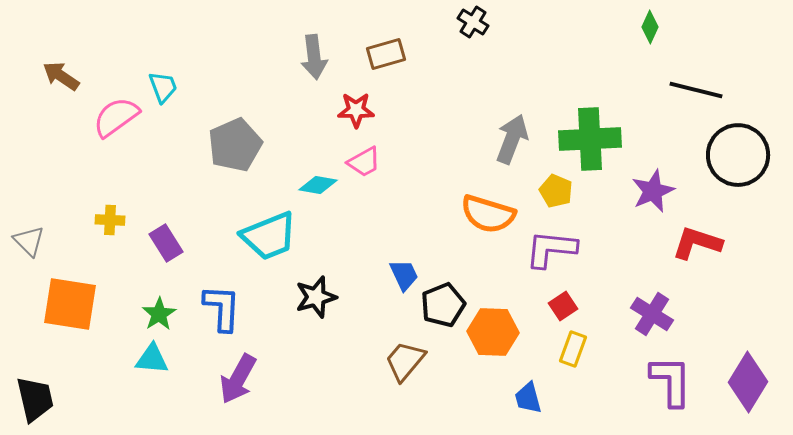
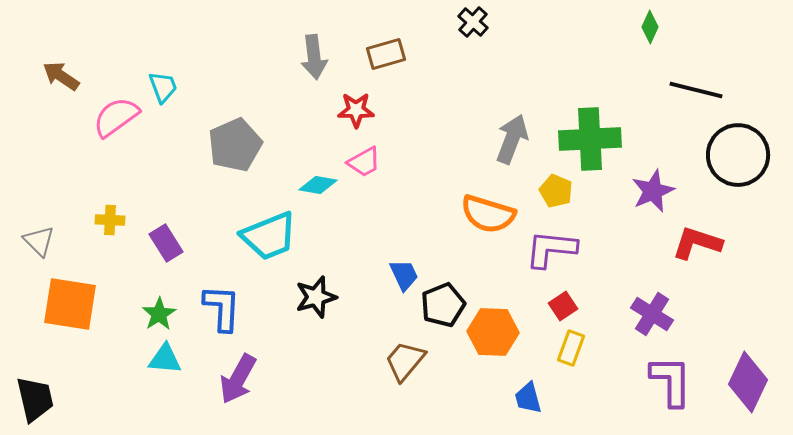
black cross at (473, 22): rotated 8 degrees clockwise
gray triangle at (29, 241): moved 10 px right
yellow rectangle at (573, 349): moved 2 px left, 1 px up
cyan triangle at (152, 359): moved 13 px right
purple diamond at (748, 382): rotated 6 degrees counterclockwise
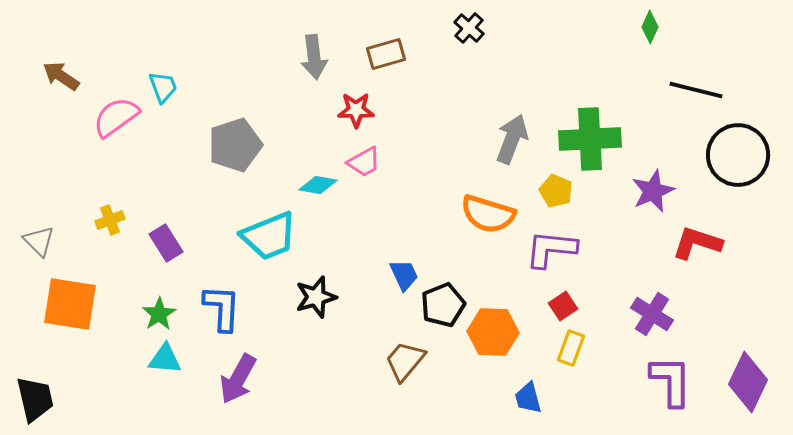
black cross at (473, 22): moved 4 px left, 6 px down
gray pentagon at (235, 145): rotated 6 degrees clockwise
yellow cross at (110, 220): rotated 24 degrees counterclockwise
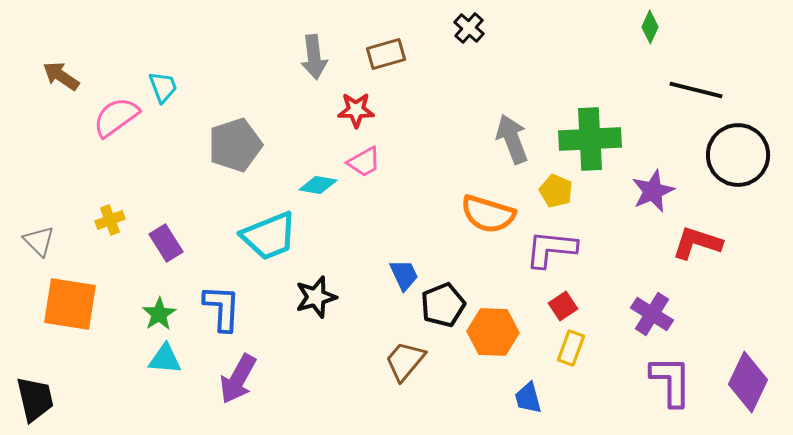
gray arrow at (512, 139): rotated 42 degrees counterclockwise
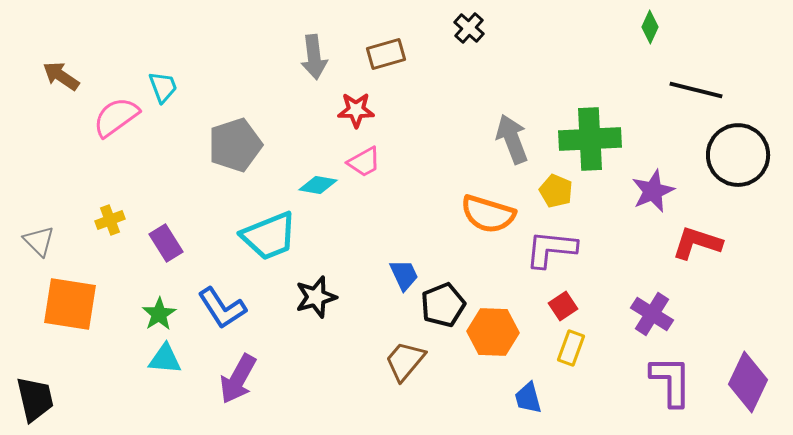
blue L-shape at (222, 308): rotated 144 degrees clockwise
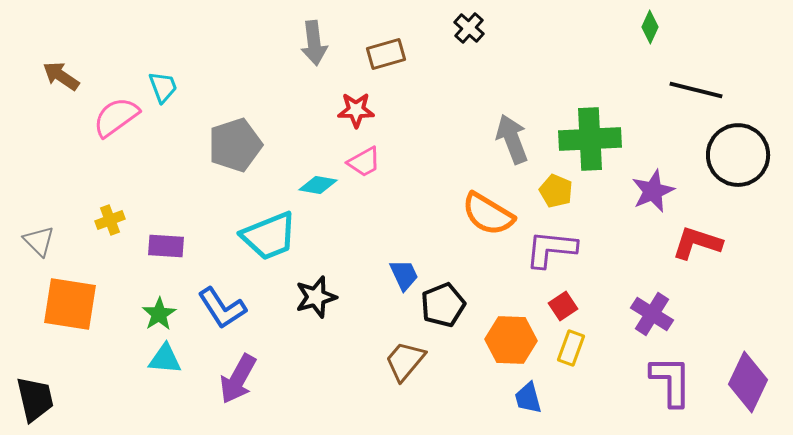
gray arrow at (314, 57): moved 14 px up
orange semicircle at (488, 214): rotated 14 degrees clockwise
purple rectangle at (166, 243): moved 3 px down; rotated 54 degrees counterclockwise
orange hexagon at (493, 332): moved 18 px right, 8 px down
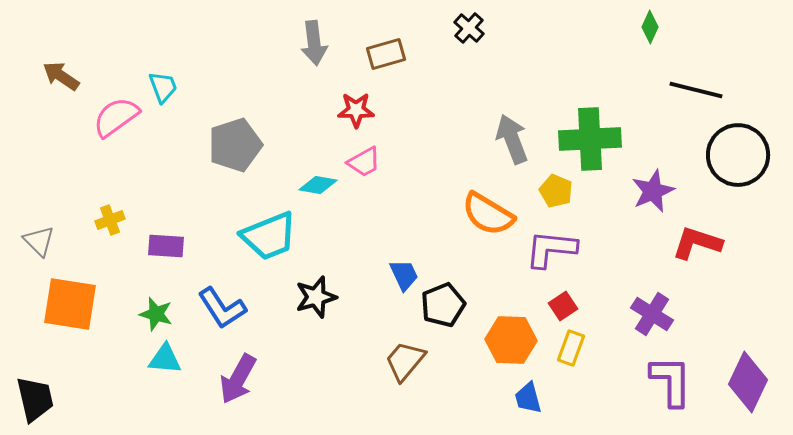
green star at (159, 314): moved 3 px left; rotated 24 degrees counterclockwise
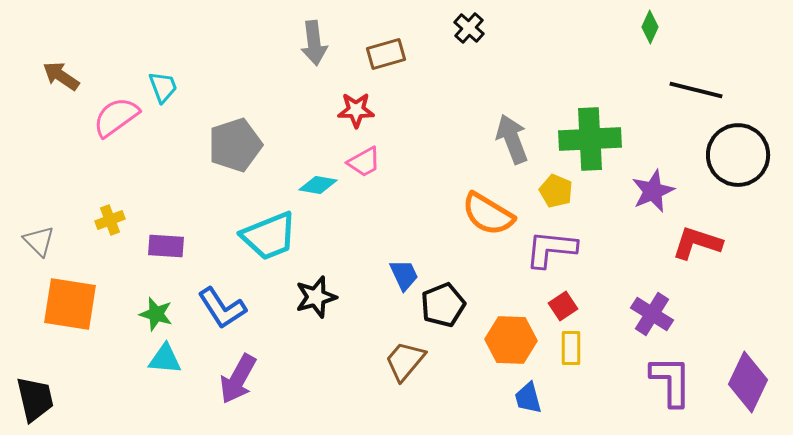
yellow rectangle at (571, 348): rotated 20 degrees counterclockwise
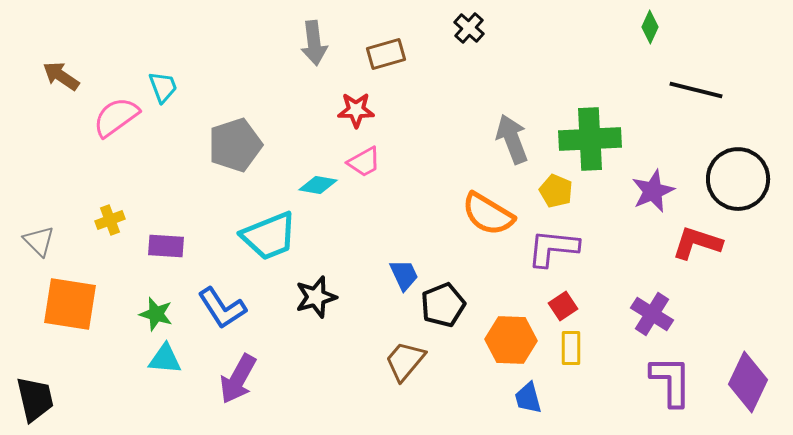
black circle at (738, 155): moved 24 px down
purple L-shape at (551, 249): moved 2 px right, 1 px up
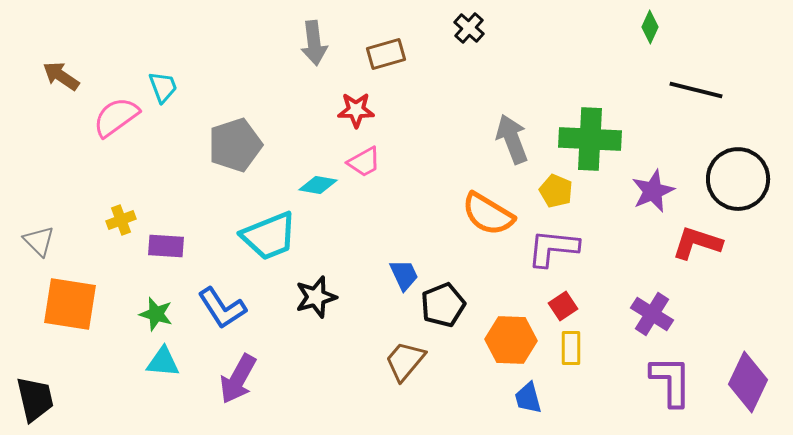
green cross at (590, 139): rotated 6 degrees clockwise
yellow cross at (110, 220): moved 11 px right
cyan triangle at (165, 359): moved 2 px left, 3 px down
